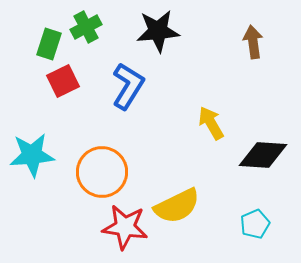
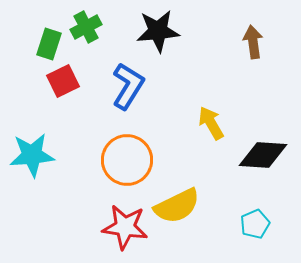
orange circle: moved 25 px right, 12 px up
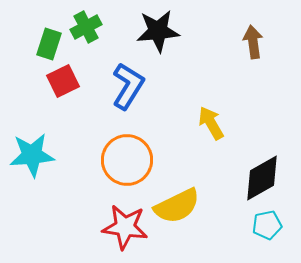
black diamond: moved 1 px left, 23 px down; rotated 33 degrees counterclockwise
cyan pentagon: moved 12 px right, 1 px down; rotated 12 degrees clockwise
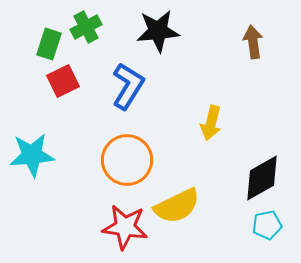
yellow arrow: rotated 136 degrees counterclockwise
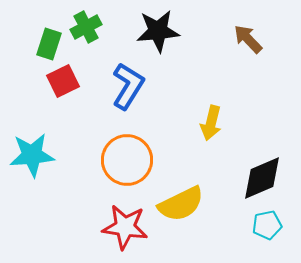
brown arrow: moved 5 px left, 3 px up; rotated 36 degrees counterclockwise
black diamond: rotated 6 degrees clockwise
yellow semicircle: moved 4 px right, 2 px up
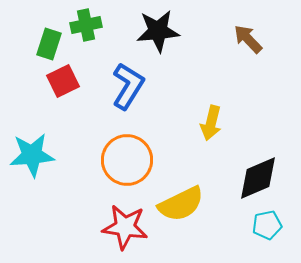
green cross: moved 2 px up; rotated 16 degrees clockwise
black diamond: moved 4 px left
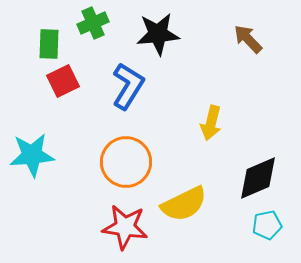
green cross: moved 7 px right, 2 px up; rotated 12 degrees counterclockwise
black star: moved 3 px down
green rectangle: rotated 16 degrees counterclockwise
orange circle: moved 1 px left, 2 px down
yellow semicircle: moved 3 px right
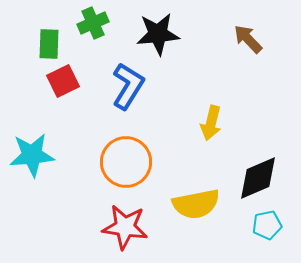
yellow semicircle: moved 12 px right; rotated 15 degrees clockwise
